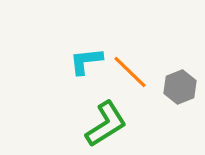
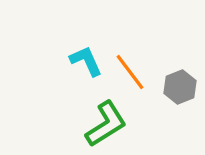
cyan L-shape: rotated 72 degrees clockwise
orange line: rotated 9 degrees clockwise
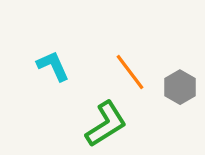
cyan L-shape: moved 33 px left, 5 px down
gray hexagon: rotated 8 degrees counterclockwise
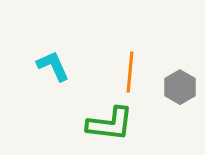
orange line: rotated 42 degrees clockwise
green L-shape: moved 4 px right; rotated 39 degrees clockwise
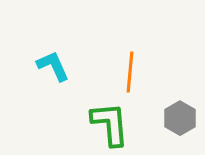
gray hexagon: moved 31 px down
green L-shape: rotated 102 degrees counterclockwise
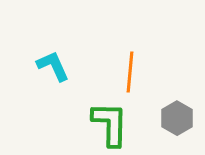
gray hexagon: moved 3 px left
green L-shape: rotated 6 degrees clockwise
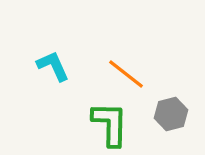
orange line: moved 4 px left, 2 px down; rotated 57 degrees counterclockwise
gray hexagon: moved 6 px left, 4 px up; rotated 16 degrees clockwise
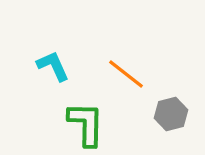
green L-shape: moved 24 px left
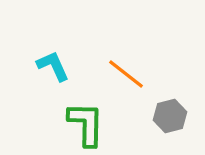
gray hexagon: moved 1 px left, 2 px down
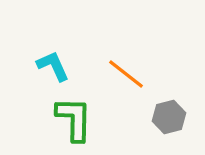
gray hexagon: moved 1 px left, 1 px down
green L-shape: moved 12 px left, 5 px up
